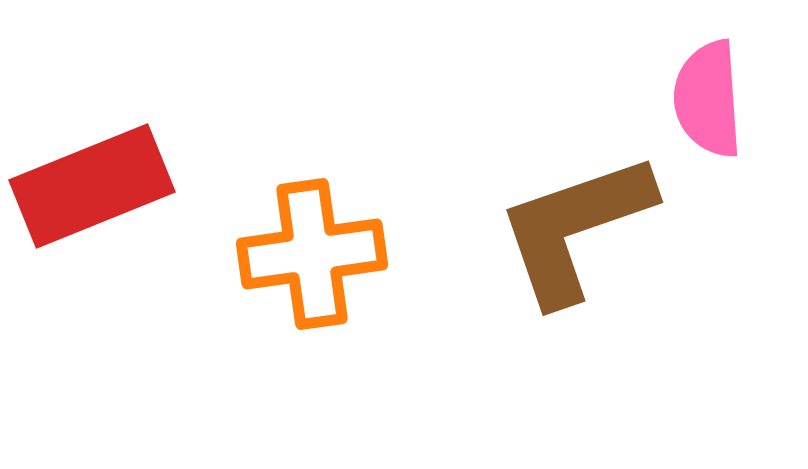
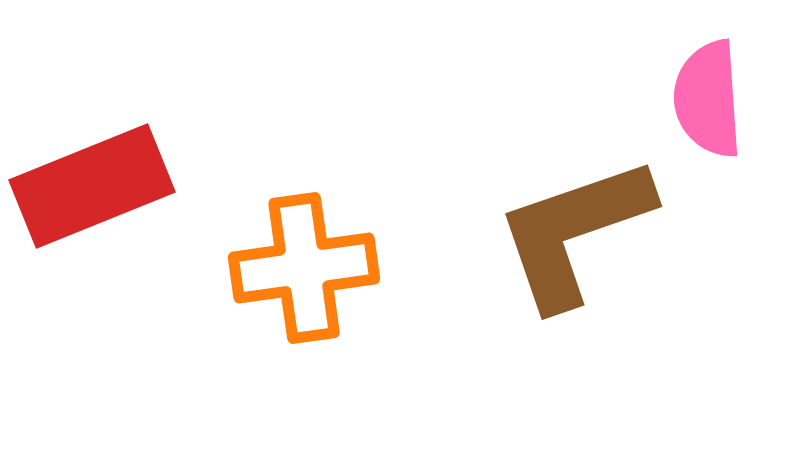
brown L-shape: moved 1 px left, 4 px down
orange cross: moved 8 px left, 14 px down
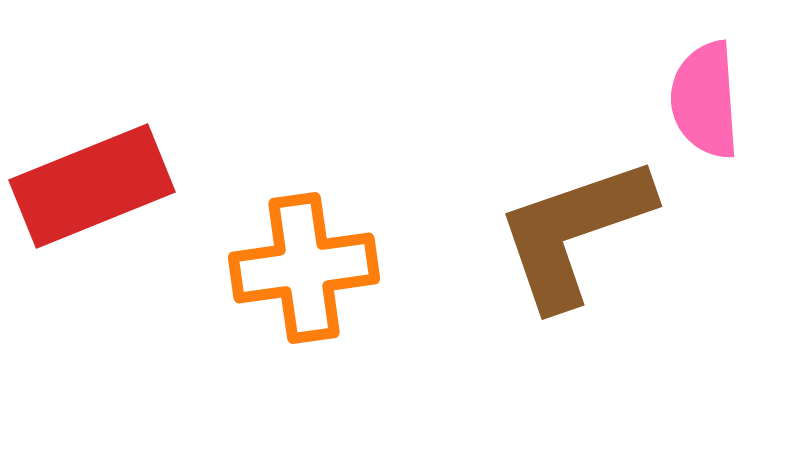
pink semicircle: moved 3 px left, 1 px down
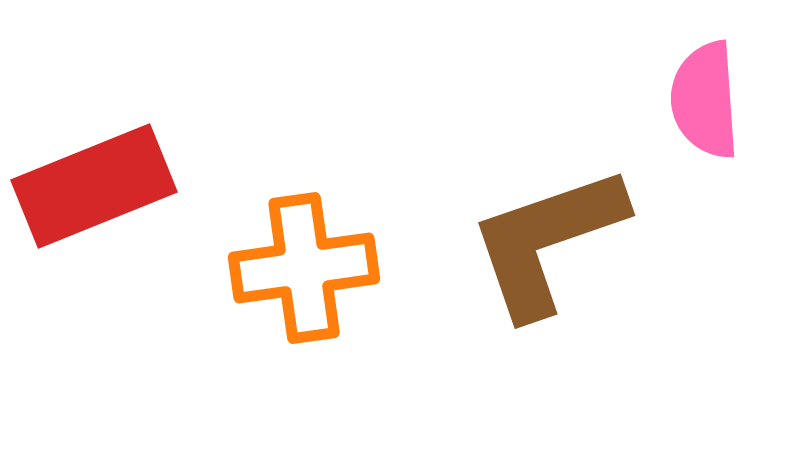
red rectangle: moved 2 px right
brown L-shape: moved 27 px left, 9 px down
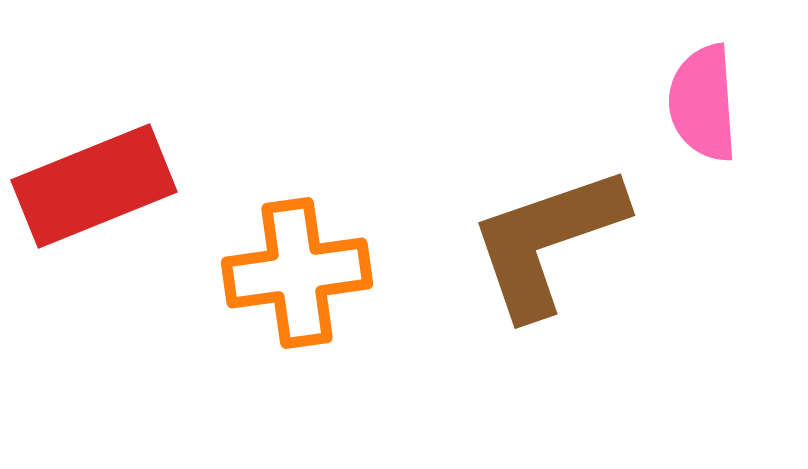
pink semicircle: moved 2 px left, 3 px down
orange cross: moved 7 px left, 5 px down
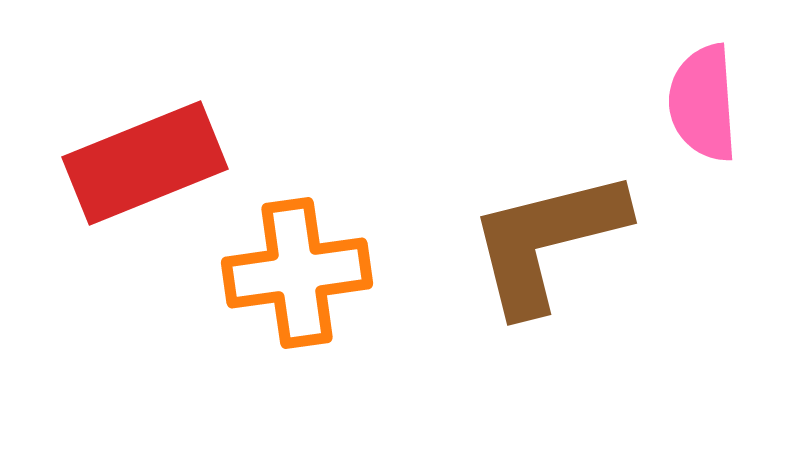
red rectangle: moved 51 px right, 23 px up
brown L-shape: rotated 5 degrees clockwise
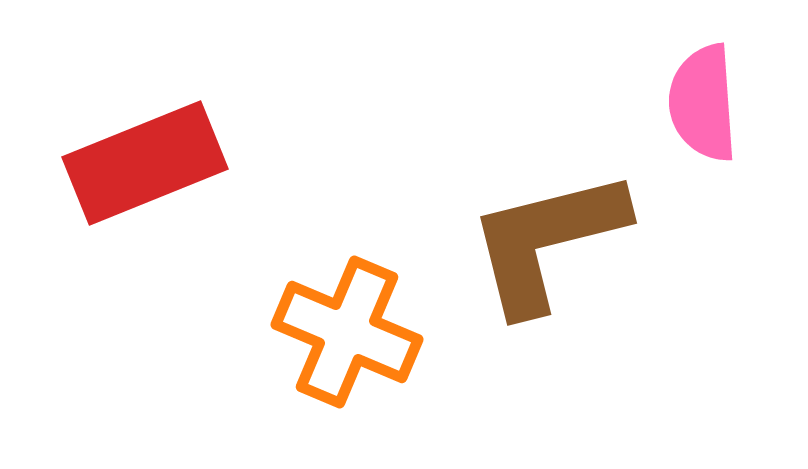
orange cross: moved 50 px right, 59 px down; rotated 31 degrees clockwise
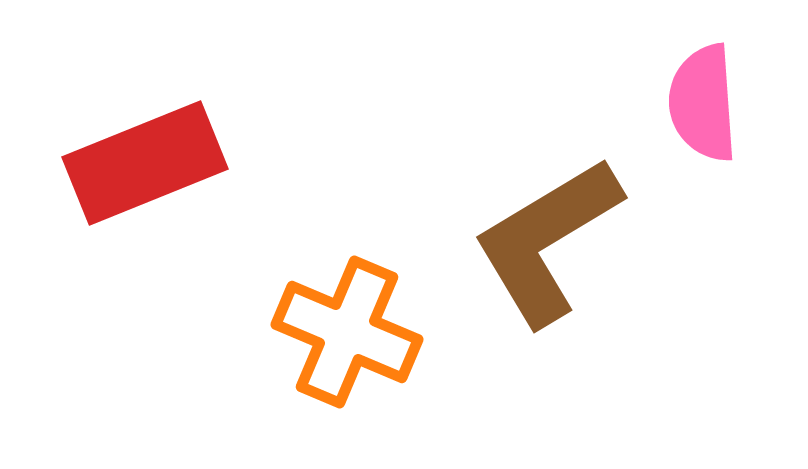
brown L-shape: rotated 17 degrees counterclockwise
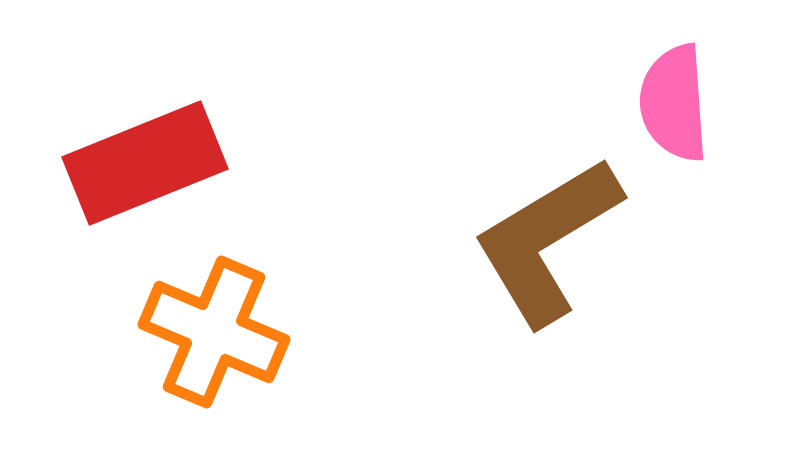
pink semicircle: moved 29 px left
orange cross: moved 133 px left
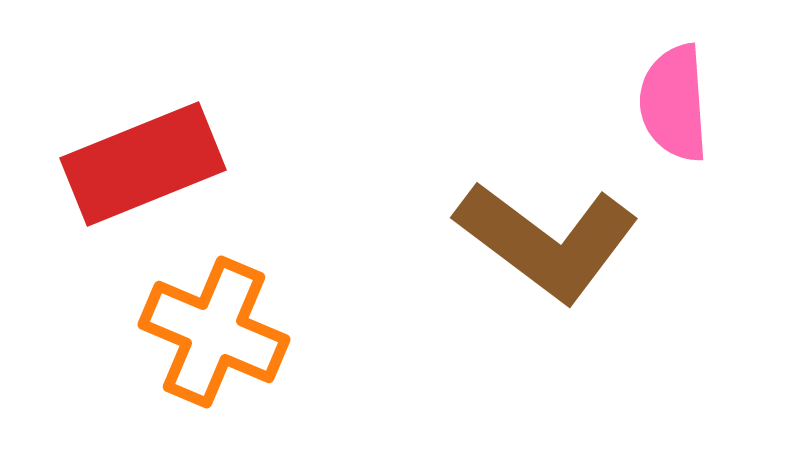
red rectangle: moved 2 px left, 1 px down
brown L-shape: rotated 112 degrees counterclockwise
